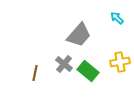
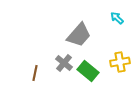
gray cross: moved 1 px up
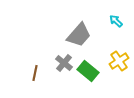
cyan arrow: moved 1 px left, 3 px down
yellow cross: moved 1 px left, 1 px up; rotated 24 degrees counterclockwise
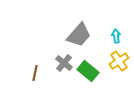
cyan arrow: moved 15 px down; rotated 40 degrees clockwise
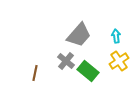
gray cross: moved 2 px right, 2 px up
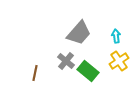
gray trapezoid: moved 2 px up
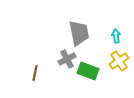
gray trapezoid: rotated 52 degrees counterclockwise
gray cross: moved 1 px right, 2 px up; rotated 24 degrees clockwise
green rectangle: rotated 20 degrees counterclockwise
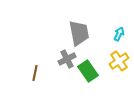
cyan arrow: moved 3 px right, 2 px up; rotated 32 degrees clockwise
green rectangle: rotated 35 degrees clockwise
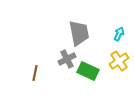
green rectangle: rotated 30 degrees counterclockwise
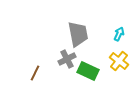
gray trapezoid: moved 1 px left, 1 px down
yellow cross: rotated 18 degrees counterclockwise
brown line: rotated 14 degrees clockwise
